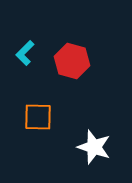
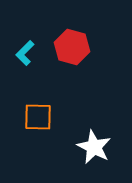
red hexagon: moved 14 px up
white star: rotated 8 degrees clockwise
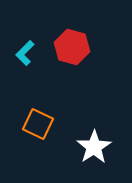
orange square: moved 7 px down; rotated 24 degrees clockwise
white star: rotated 12 degrees clockwise
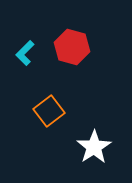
orange square: moved 11 px right, 13 px up; rotated 28 degrees clockwise
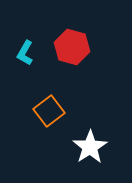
cyan L-shape: rotated 15 degrees counterclockwise
white star: moved 4 px left
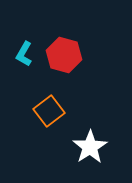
red hexagon: moved 8 px left, 8 px down
cyan L-shape: moved 1 px left, 1 px down
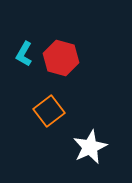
red hexagon: moved 3 px left, 3 px down
white star: rotated 8 degrees clockwise
